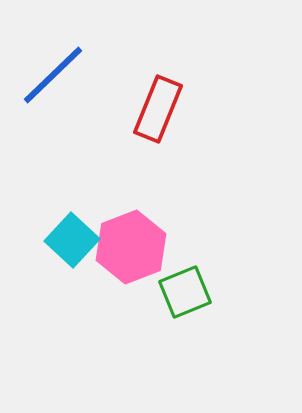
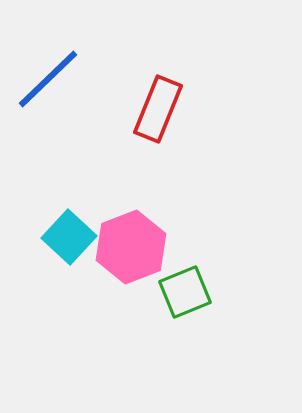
blue line: moved 5 px left, 4 px down
cyan square: moved 3 px left, 3 px up
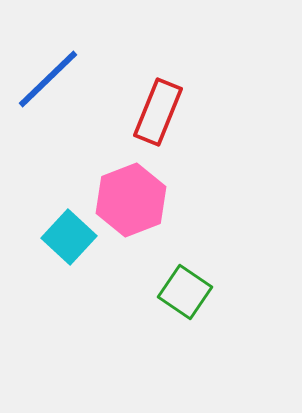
red rectangle: moved 3 px down
pink hexagon: moved 47 px up
green square: rotated 34 degrees counterclockwise
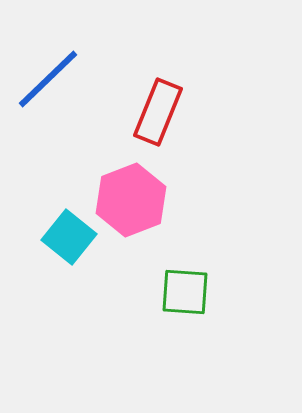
cyan square: rotated 4 degrees counterclockwise
green square: rotated 30 degrees counterclockwise
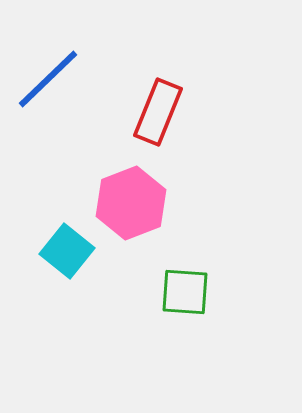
pink hexagon: moved 3 px down
cyan square: moved 2 px left, 14 px down
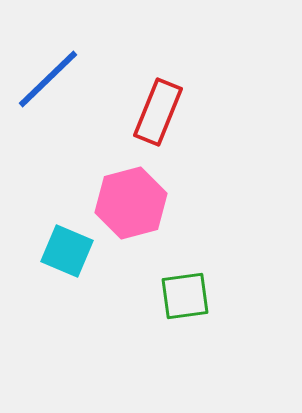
pink hexagon: rotated 6 degrees clockwise
cyan square: rotated 16 degrees counterclockwise
green square: moved 4 px down; rotated 12 degrees counterclockwise
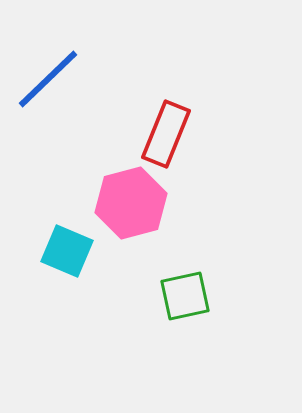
red rectangle: moved 8 px right, 22 px down
green square: rotated 4 degrees counterclockwise
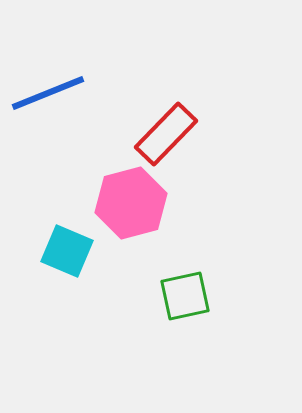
blue line: moved 14 px down; rotated 22 degrees clockwise
red rectangle: rotated 22 degrees clockwise
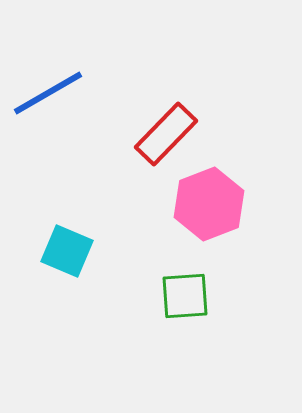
blue line: rotated 8 degrees counterclockwise
pink hexagon: moved 78 px right, 1 px down; rotated 6 degrees counterclockwise
green square: rotated 8 degrees clockwise
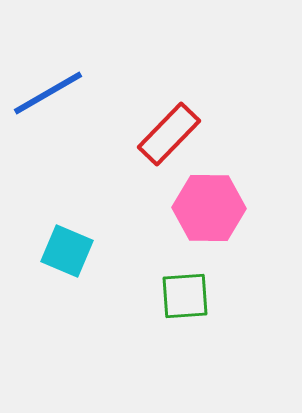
red rectangle: moved 3 px right
pink hexagon: moved 4 px down; rotated 22 degrees clockwise
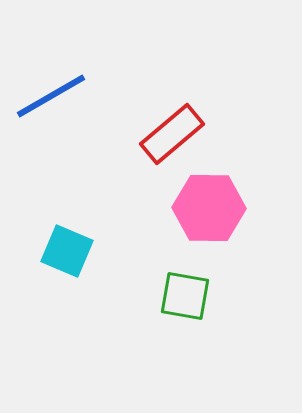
blue line: moved 3 px right, 3 px down
red rectangle: moved 3 px right; rotated 6 degrees clockwise
green square: rotated 14 degrees clockwise
